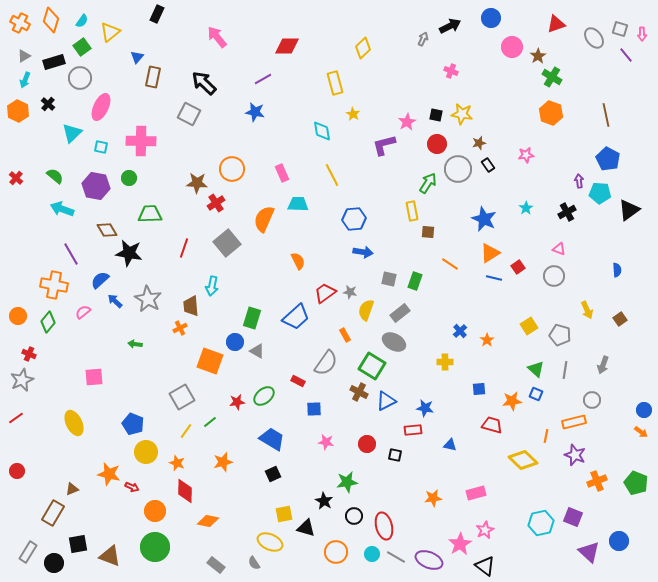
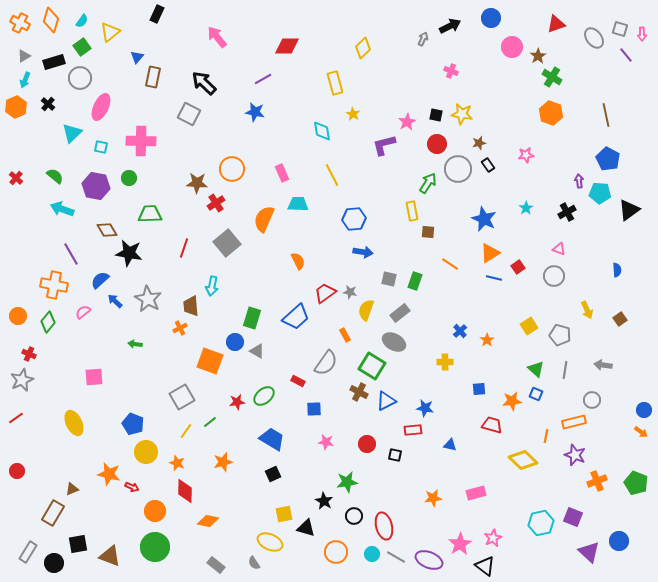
orange hexagon at (18, 111): moved 2 px left, 4 px up; rotated 10 degrees clockwise
gray arrow at (603, 365): rotated 78 degrees clockwise
pink star at (485, 530): moved 8 px right, 8 px down
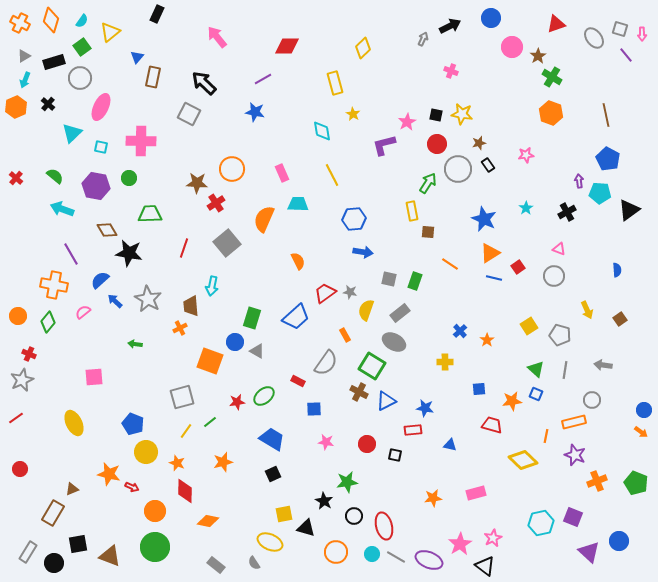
gray square at (182, 397): rotated 15 degrees clockwise
red circle at (17, 471): moved 3 px right, 2 px up
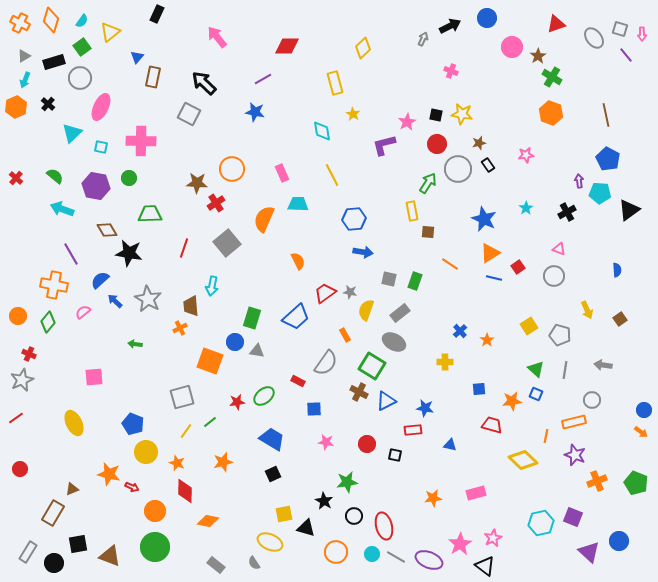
blue circle at (491, 18): moved 4 px left
gray triangle at (257, 351): rotated 21 degrees counterclockwise
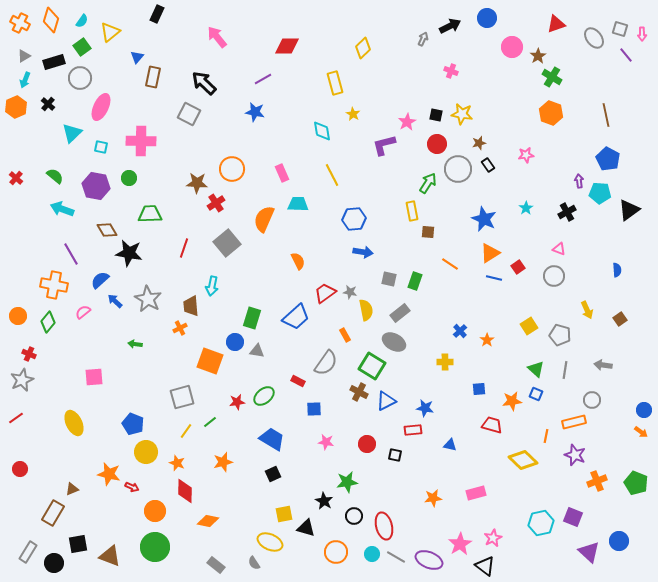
yellow semicircle at (366, 310): rotated 150 degrees clockwise
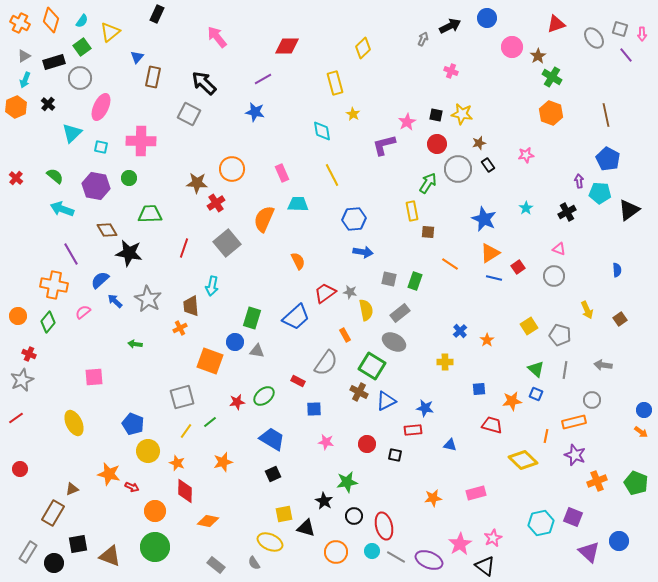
yellow circle at (146, 452): moved 2 px right, 1 px up
cyan circle at (372, 554): moved 3 px up
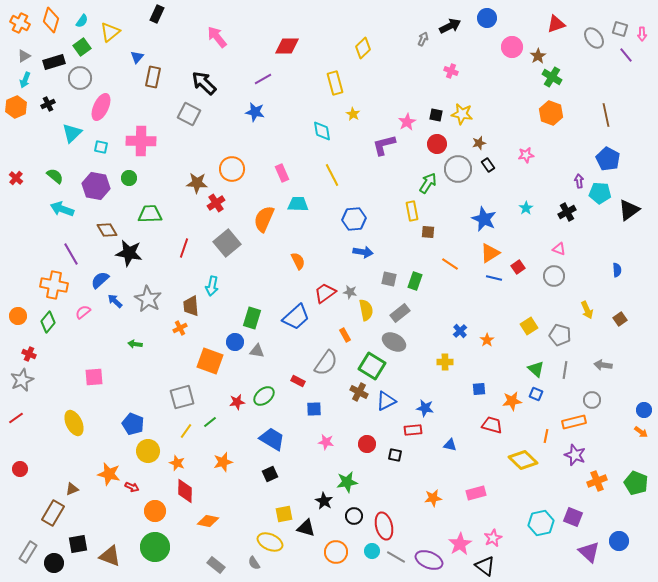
black cross at (48, 104): rotated 24 degrees clockwise
black square at (273, 474): moved 3 px left
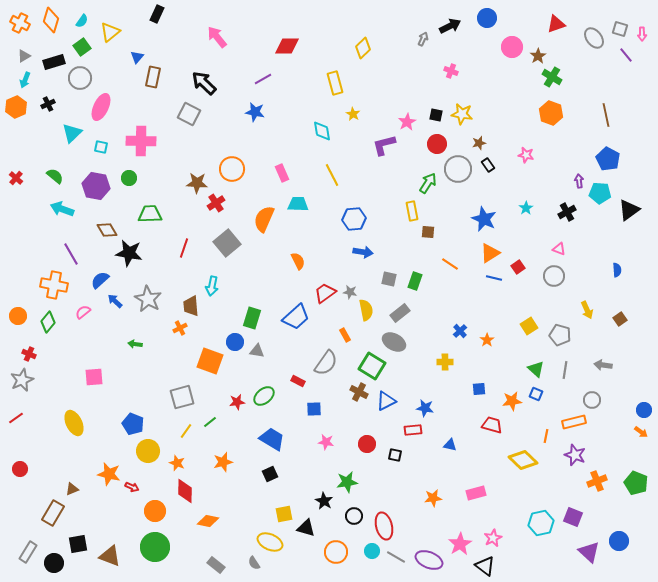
pink star at (526, 155): rotated 21 degrees clockwise
